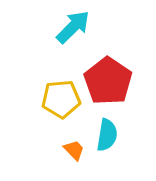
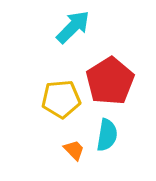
red pentagon: moved 2 px right; rotated 6 degrees clockwise
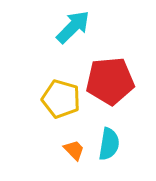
red pentagon: rotated 27 degrees clockwise
yellow pentagon: rotated 21 degrees clockwise
cyan semicircle: moved 2 px right, 9 px down
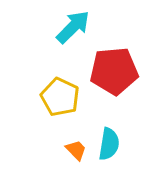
red pentagon: moved 4 px right, 10 px up
yellow pentagon: moved 1 px left, 2 px up; rotated 9 degrees clockwise
orange trapezoid: moved 2 px right
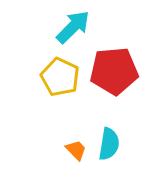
yellow pentagon: moved 20 px up
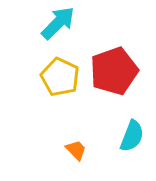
cyan arrow: moved 15 px left, 4 px up
red pentagon: rotated 15 degrees counterclockwise
cyan semicircle: moved 23 px right, 8 px up; rotated 12 degrees clockwise
